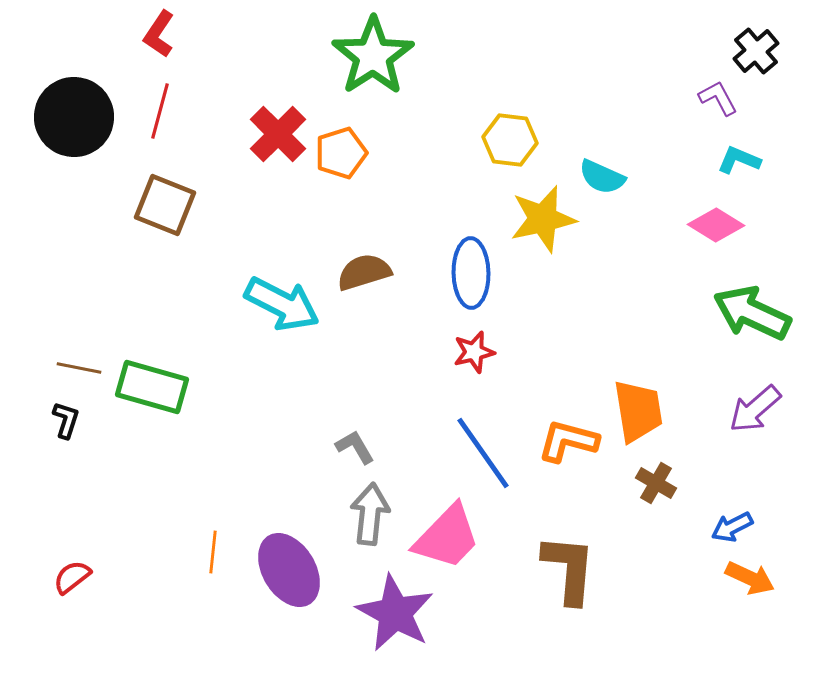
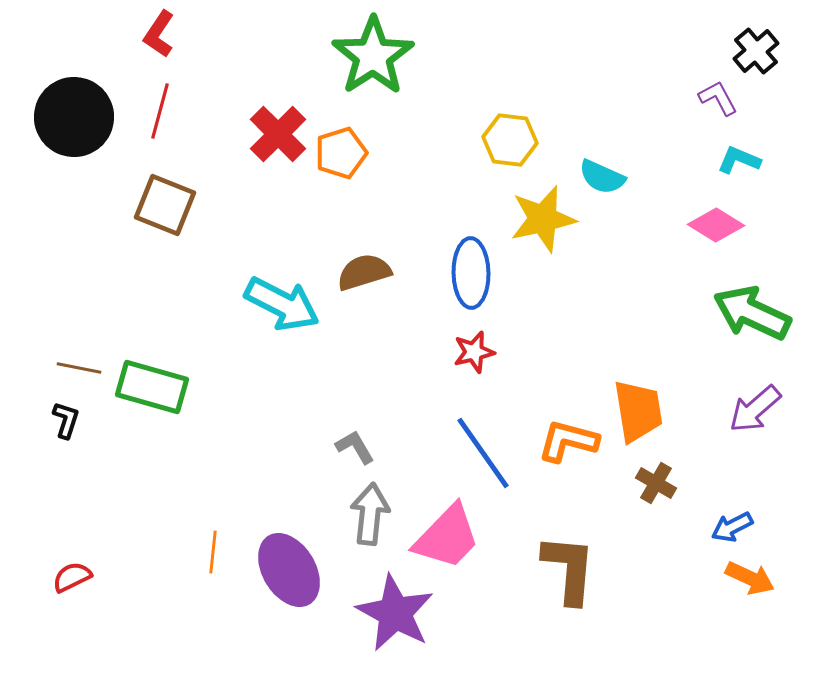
red semicircle: rotated 12 degrees clockwise
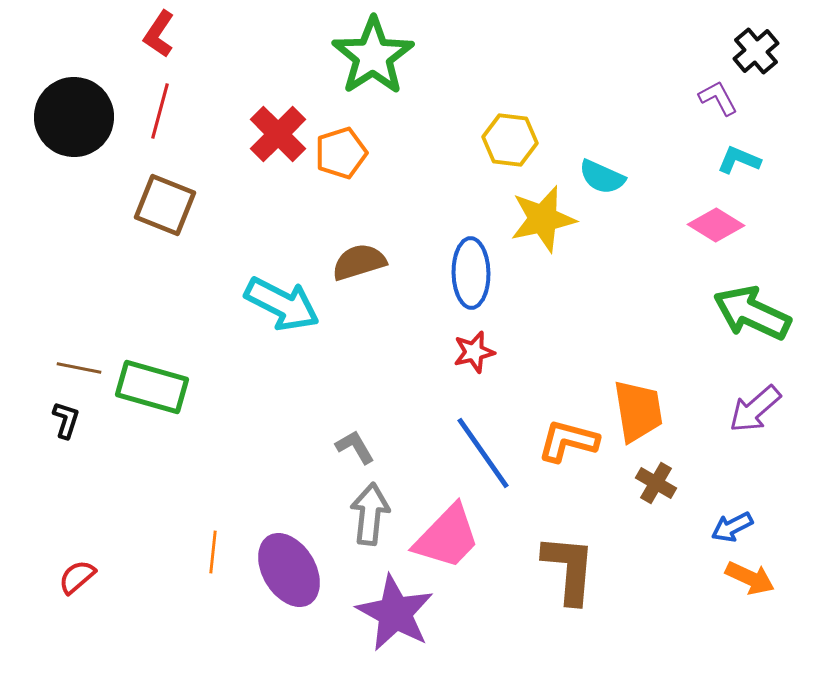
brown semicircle: moved 5 px left, 10 px up
red semicircle: moved 5 px right; rotated 15 degrees counterclockwise
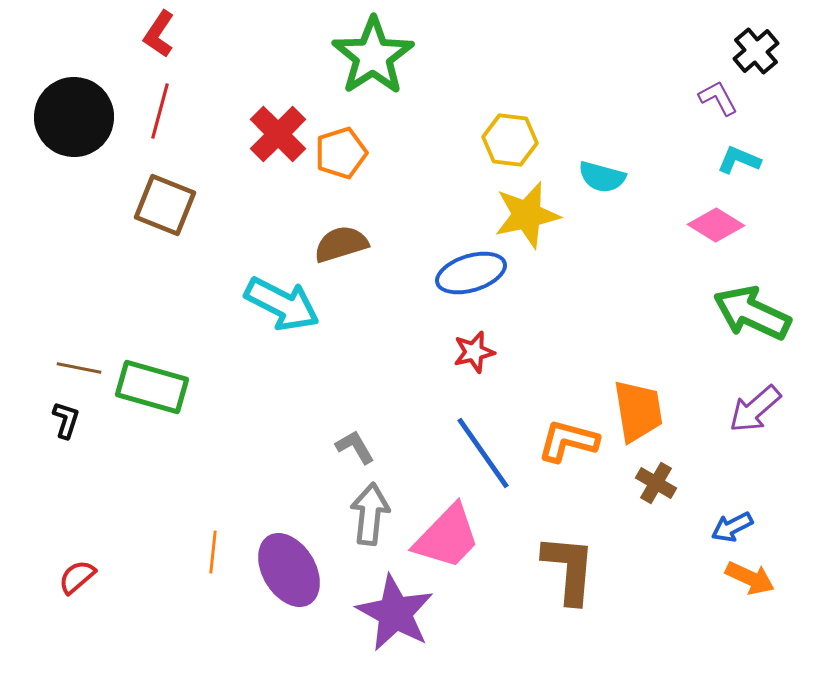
cyan semicircle: rotated 9 degrees counterclockwise
yellow star: moved 16 px left, 4 px up
brown semicircle: moved 18 px left, 18 px up
blue ellipse: rotated 74 degrees clockwise
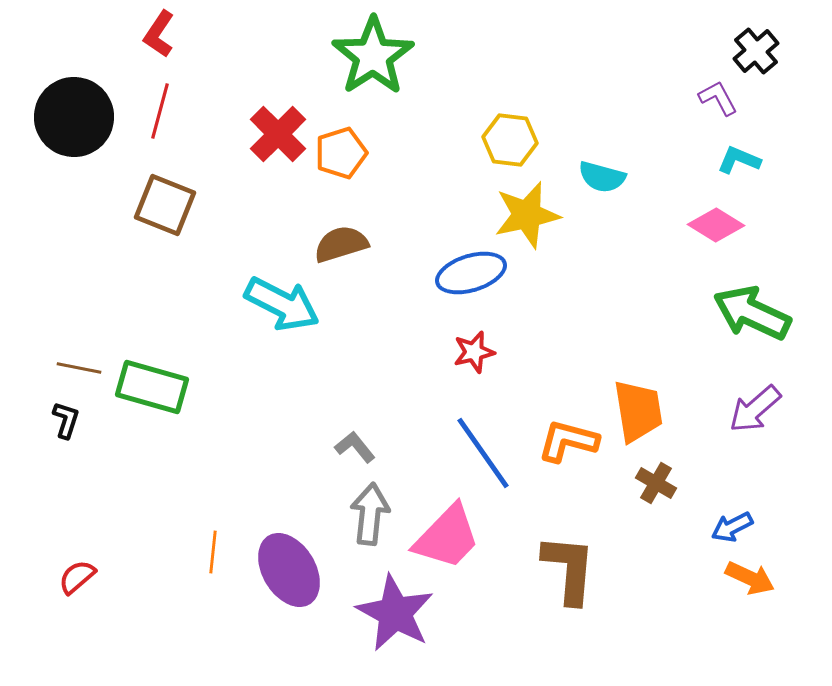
gray L-shape: rotated 9 degrees counterclockwise
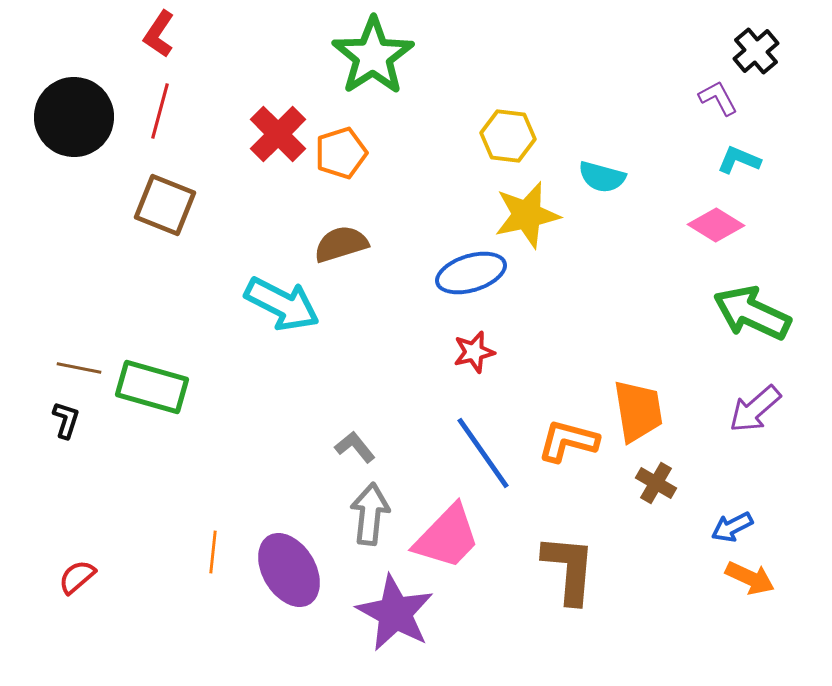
yellow hexagon: moved 2 px left, 4 px up
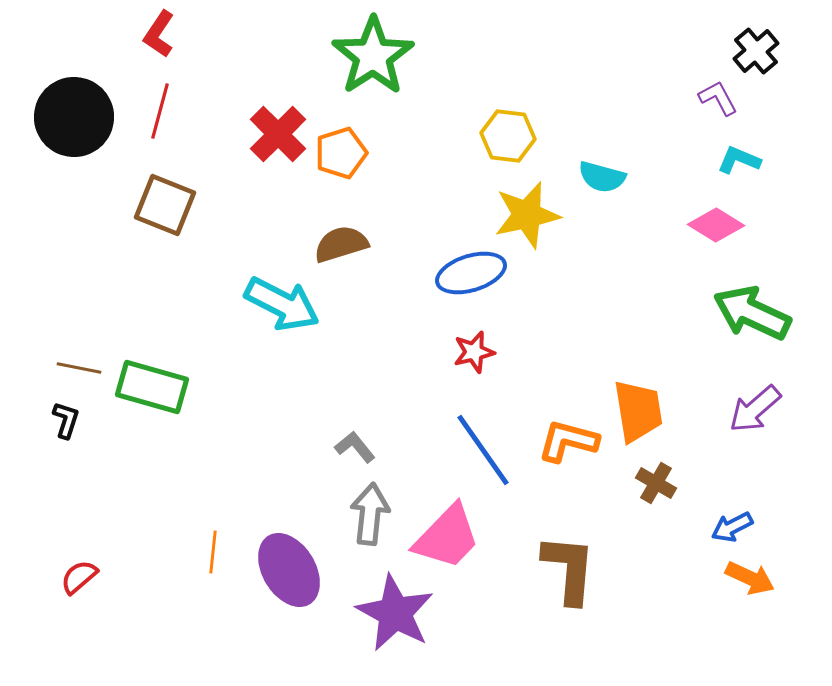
blue line: moved 3 px up
red semicircle: moved 2 px right
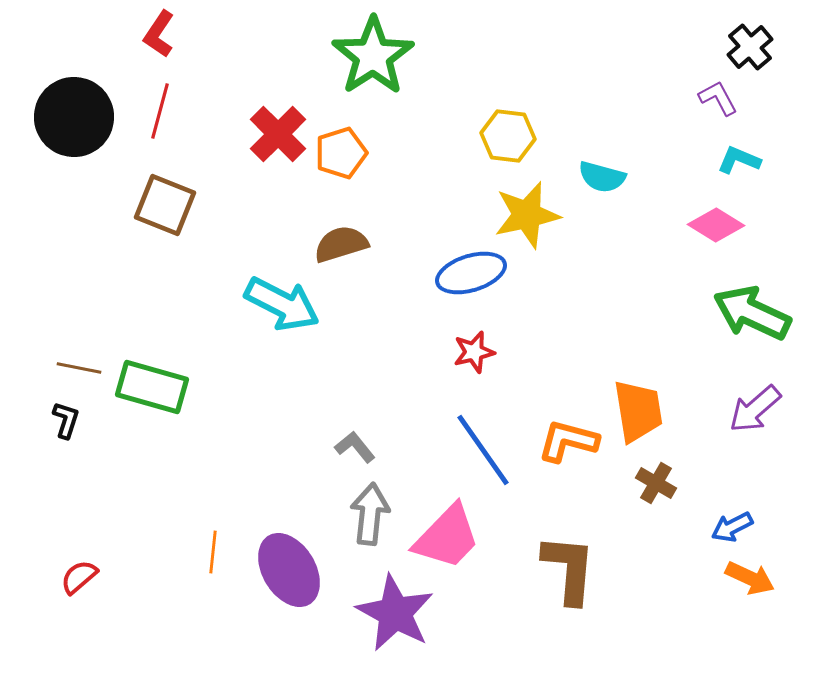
black cross: moved 6 px left, 4 px up
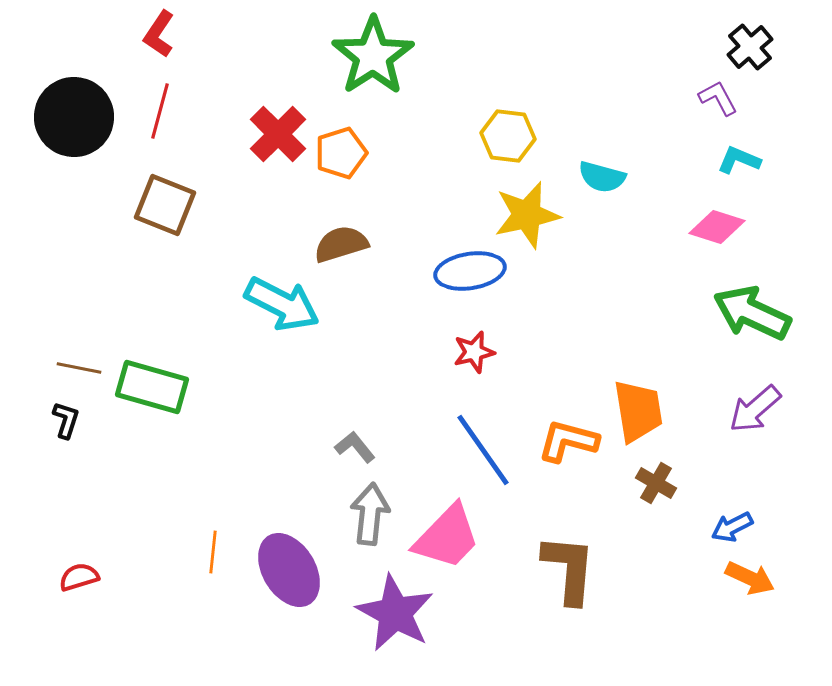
pink diamond: moved 1 px right, 2 px down; rotated 14 degrees counterclockwise
blue ellipse: moved 1 px left, 2 px up; rotated 8 degrees clockwise
red semicircle: rotated 24 degrees clockwise
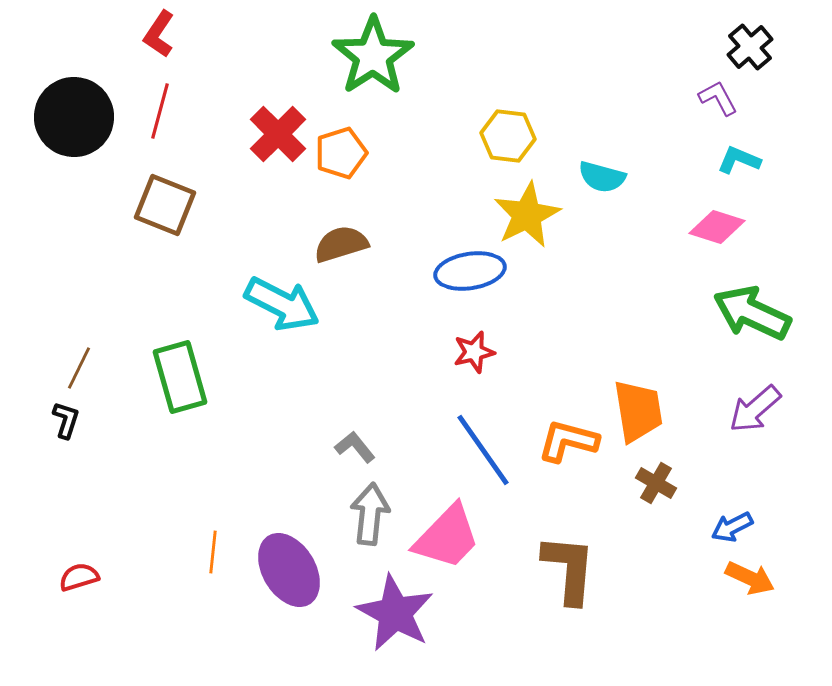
yellow star: rotated 14 degrees counterclockwise
brown line: rotated 75 degrees counterclockwise
green rectangle: moved 28 px right, 10 px up; rotated 58 degrees clockwise
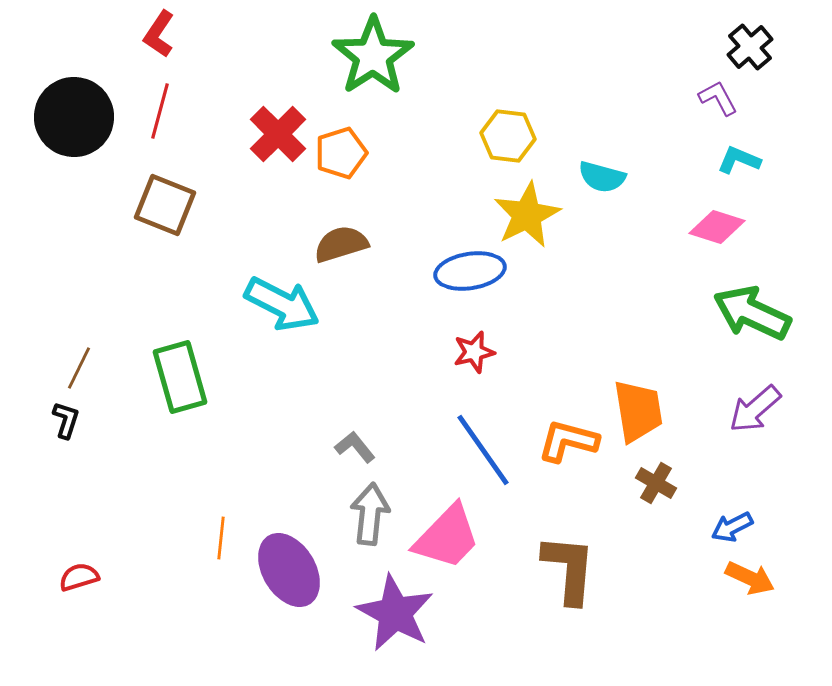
orange line: moved 8 px right, 14 px up
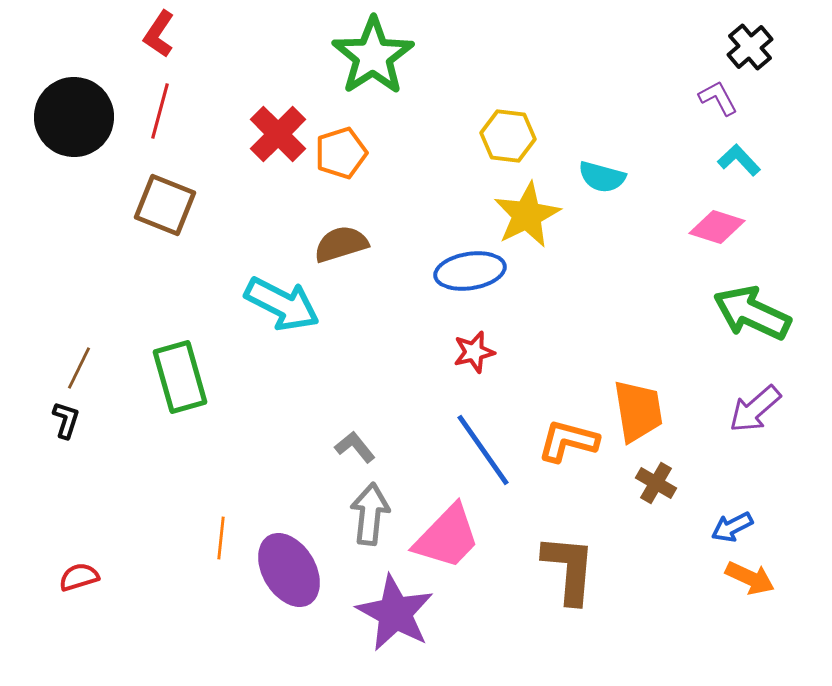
cyan L-shape: rotated 24 degrees clockwise
